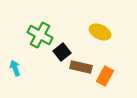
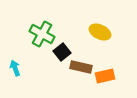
green cross: moved 2 px right, 1 px up
orange rectangle: rotated 48 degrees clockwise
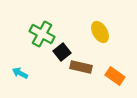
yellow ellipse: rotated 35 degrees clockwise
cyan arrow: moved 5 px right, 5 px down; rotated 42 degrees counterclockwise
orange rectangle: moved 10 px right; rotated 48 degrees clockwise
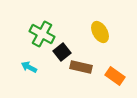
cyan arrow: moved 9 px right, 6 px up
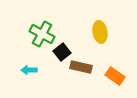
yellow ellipse: rotated 20 degrees clockwise
cyan arrow: moved 3 px down; rotated 28 degrees counterclockwise
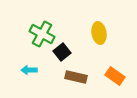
yellow ellipse: moved 1 px left, 1 px down
brown rectangle: moved 5 px left, 10 px down
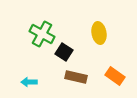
black square: moved 2 px right; rotated 18 degrees counterclockwise
cyan arrow: moved 12 px down
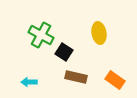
green cross: moved 1 px left, 1 px down
orange rectangle: moved 4 px down
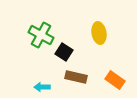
cyan arrow: moved 13 px right, 5 px down
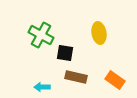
black square: moved 1 px right, 1 px down; rotated 24 degrees counterclockwise
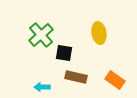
green cross: rotated 20 degrees clockwise
black square: moved 1 px left
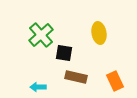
orange rectangle: moved 1 px down; rotated 30 degrees clockwise
cyan arrow: moved 4 px left
